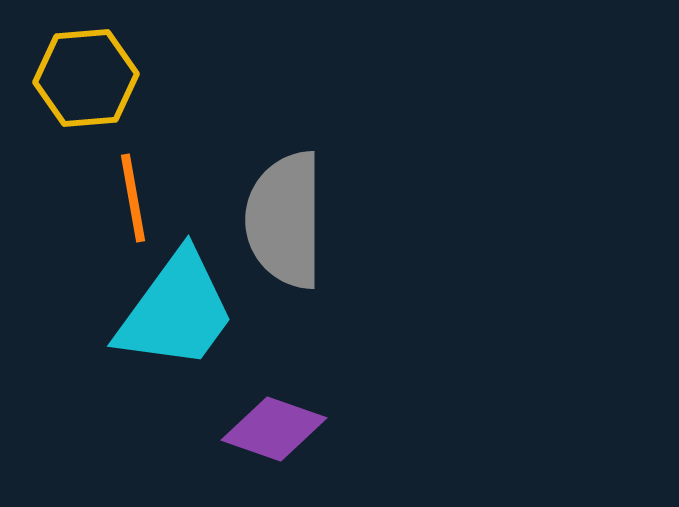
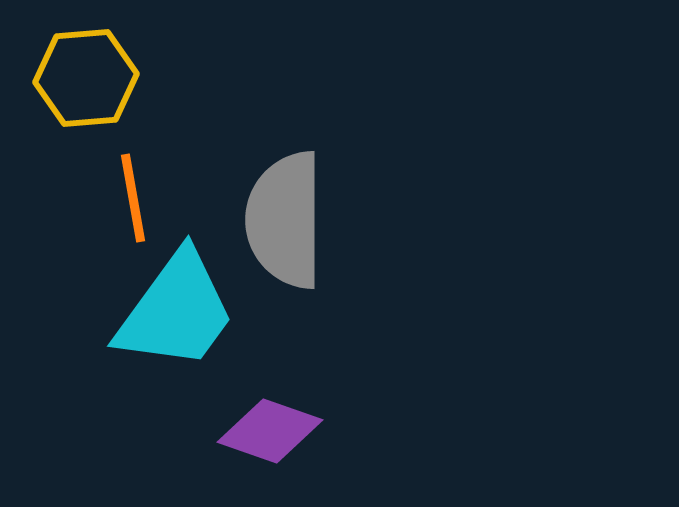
purple diamond: moved 4 px left, 2 px down
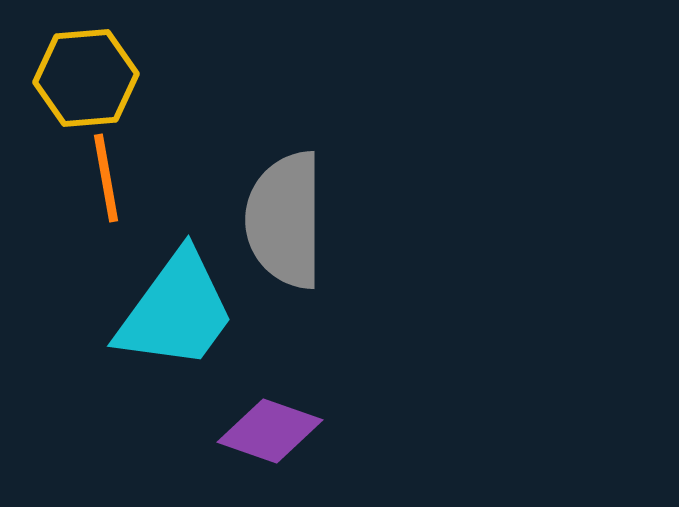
orange line: moved 27 px left, 20 px up
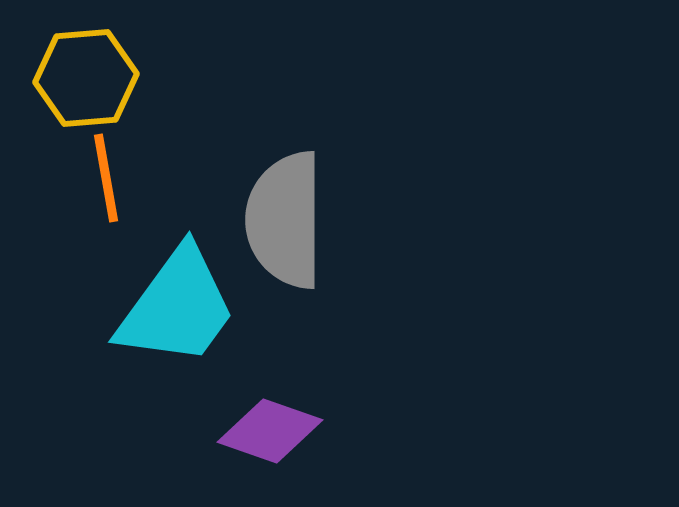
cyan trapezoid: moved 1 px right, 4 px up
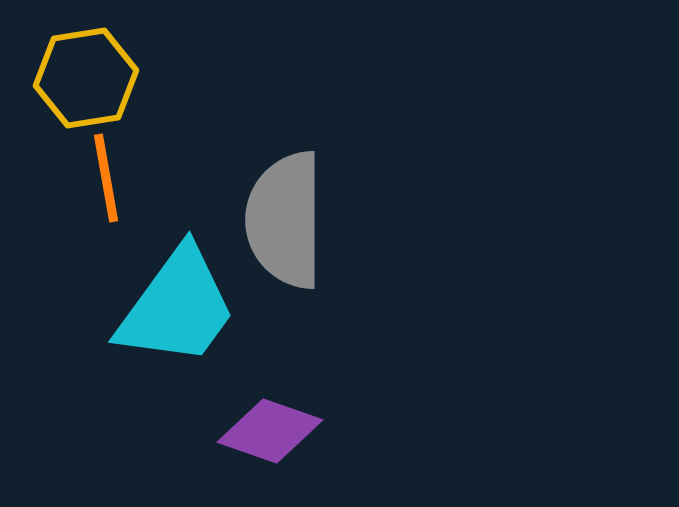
yellow hexagon: rotated 4 degrees counterclockwise
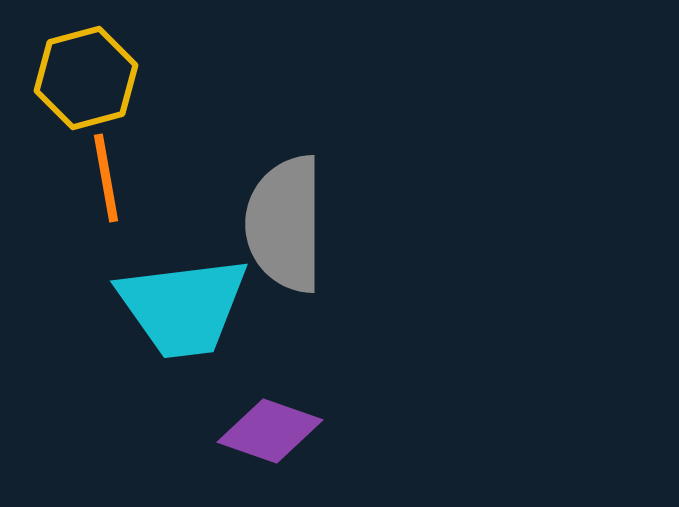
yellow hexagon: rotated 6 degrees counterclockwise
gray semicircle: moved 4 px down
cyan trapezoid: moved 6 px right; rotated 47 degrees clockwise
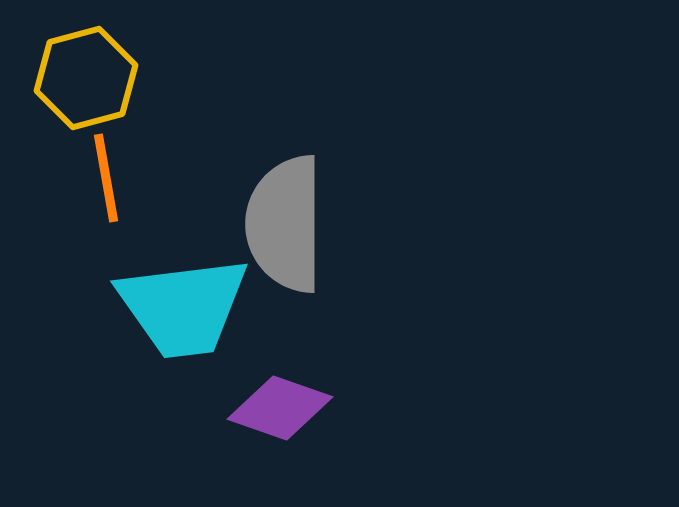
purple diamond: moved 10 px right, 23 px up
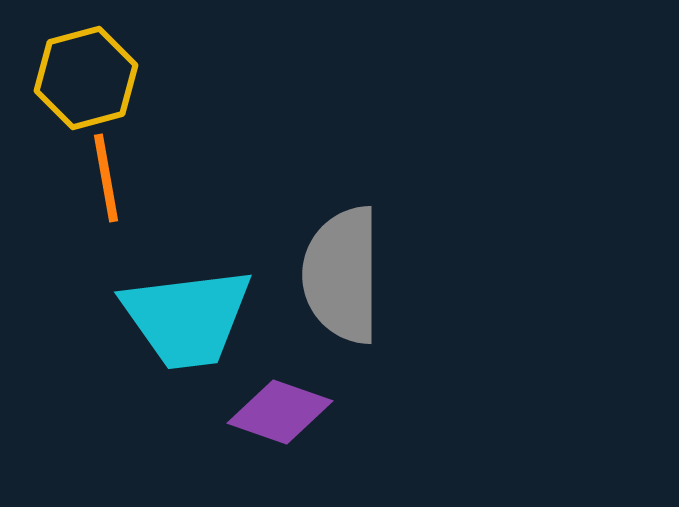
gray semicircle: moved 57 px right, 51 px down
cyan trapezoid: moved 4 px right, 11 px down
purple diamond: moved 4 px down
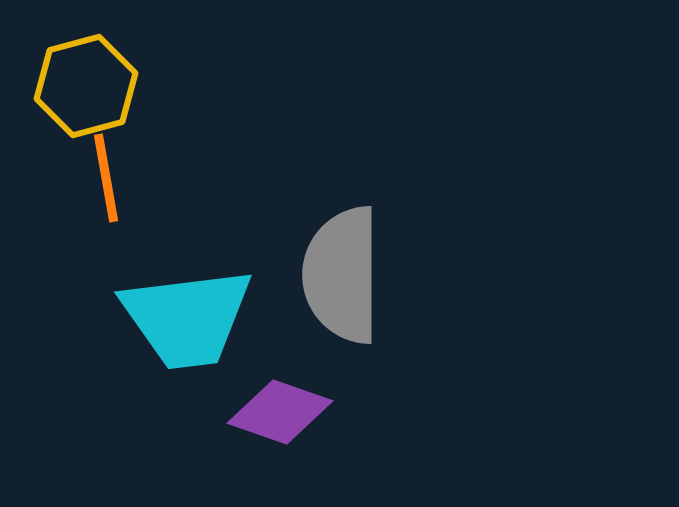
yellow hexagon: moved 8 px down
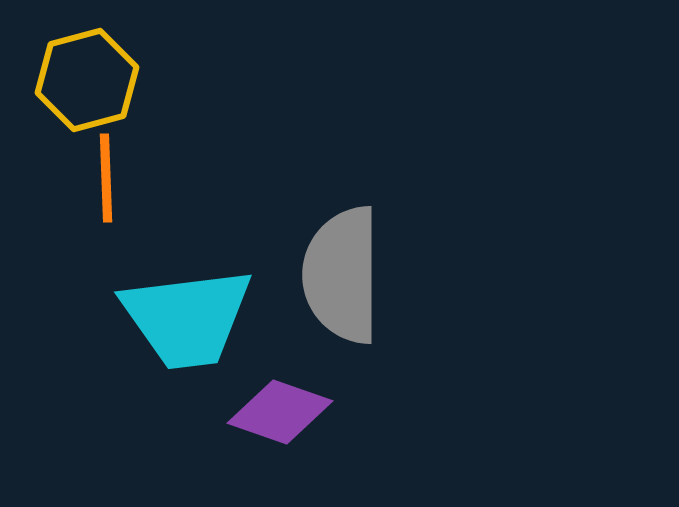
yellow hexagon: moved 1 px right, 6 px up
orange line: rotated 8 degrees clockwise
